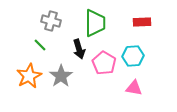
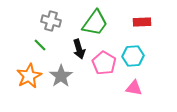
green trapezoid: rotated 36 degrees clockwise
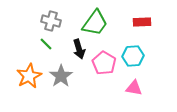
green line: moved 6 px right, 1 px up
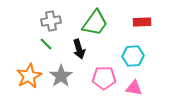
gray cross: rotated 24 degrees counterclockwise
pink pentagon: moved 15 px down; rotated 30 degrees counterclockwise
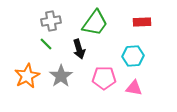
orange star: moved 2 px left
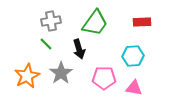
gray star: moved 3 px up
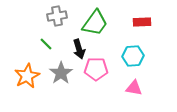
gray cross: moved 6 px right, 5 px up
pink pentagon: moved 8 px left, 9 px up
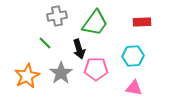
green line: moved 1 px left, 1 px up
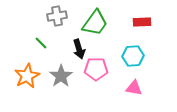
green line: moved 4 px left
gray star: moved 3 px down
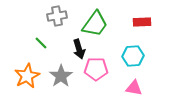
green trapezoid: moved 1 px down
